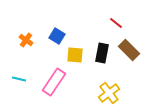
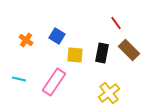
red line: rotated 16 degrees clockwise
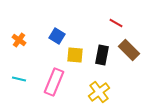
red line: rotated 24 degrees counterclockwise
orange cross: moved 7 px left
black rectangle: moved 2 px down
pink rectangle: rotated 12 degrees counterclockwise
yellow cross: moved 10 px left, 1 px up
